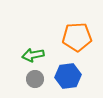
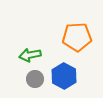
green arrow: moved 3 px left
blue hexagon: moved 4 px left; rotated 25 degrees counterclockwise
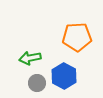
green arrow: moved 3 px down
gray circle: moved 2 px right, 4 px down
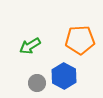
orange pentagon: moved 3 px right, 3 px down
green arrow: moved 12 px up; rotated 20 degrees counterclockwise
